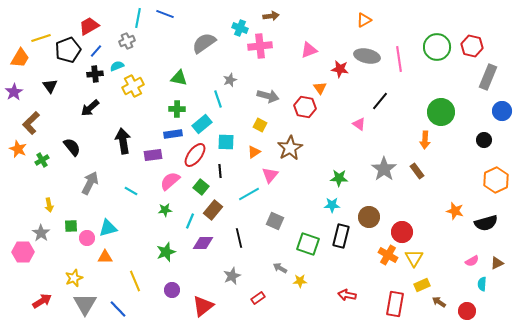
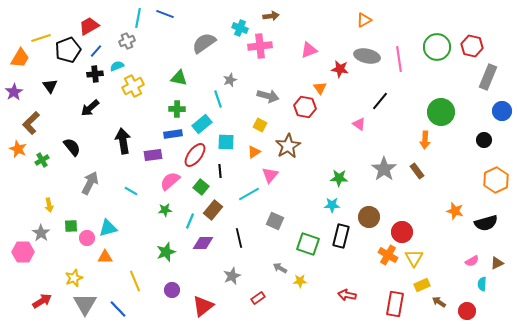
brown star at (290, 148): moved 2 px left, 2 px up
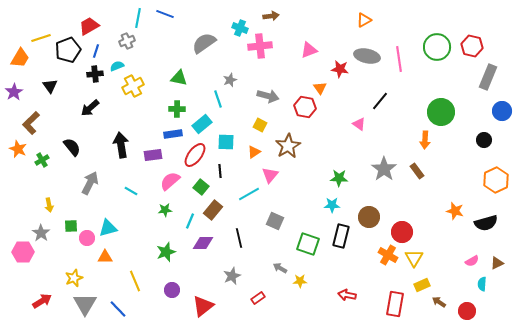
blue line at (96, 51): rotated 24 degrees counterclockwise
black arrow at (123, 141): moved 2 px left, 4 px down
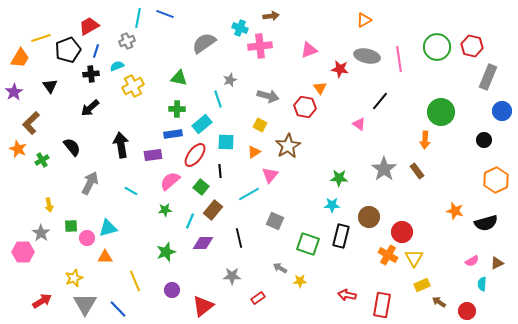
black cross at (95, 74): moved 4 px left
gray star at (232, 276): rotated 24 degrees clockwise
red rectangle at (395, 304): moved 13 px left, 1 px down
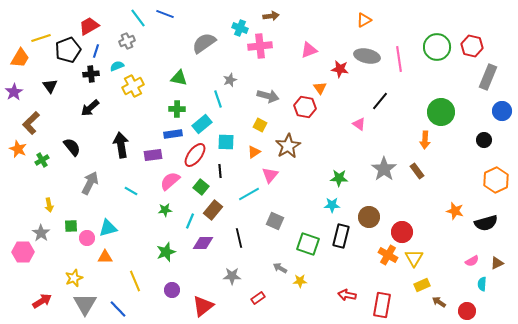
cyan line at (138, 18): rotated 48 degrees counterclockwise
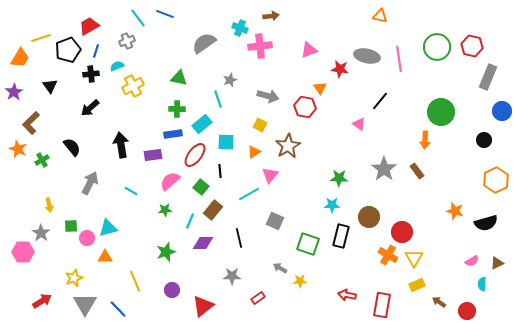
orange triangle at (364, 20): moved 16 px right, 4 px up; rotated 42 degrees clockwise
yellow rectangle at (422, 285): moved 5 px left
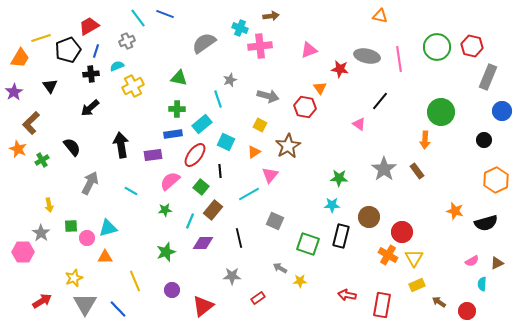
cyan square at (226, 142): rotated 24 degrees clockwise
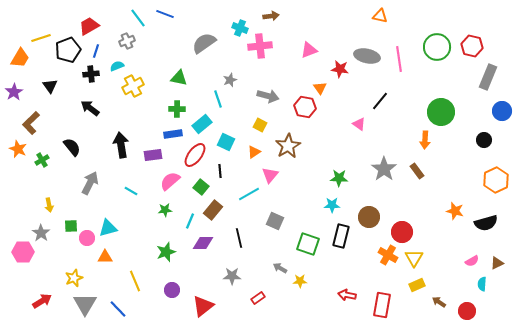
black arrow at (90, 108): rotated 78 degrees clockwise
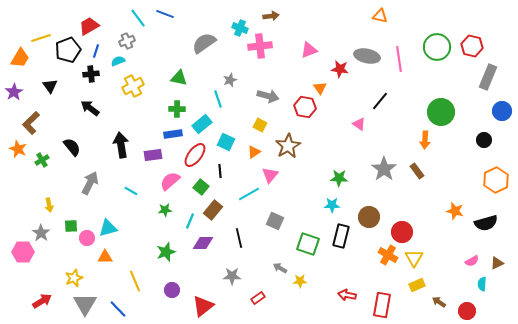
cyan semicircle at (117, 66): moved 1 px right, 5 px up
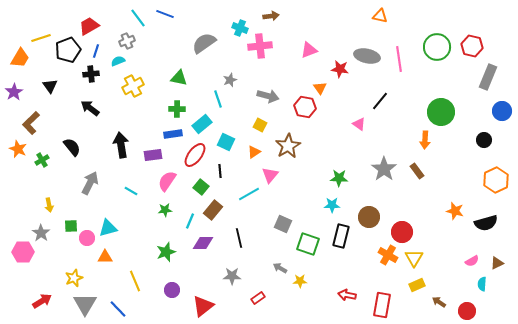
pink semicircle at (170, 181): moved 3 px left; rotated 15 degrees counterclockwise
gray square at (275, 221): moved 8 px right, 3 px down
